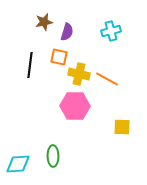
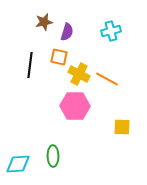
yellow cross: rotated 15 degrees clockwise
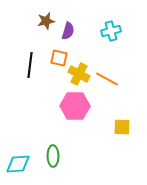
brown star: moved 2 px right, 1 px up
purple semicircle: moved 1 px right, 1 px up
orange square: moved 1 px down
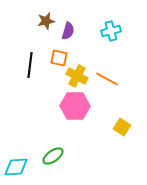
yellow cross: moved 2 px left, 2 px down
yellow square: rotated 30 degrees clockwise
green ellipse: rotated 55 degrees clockwise
cyan diamond: moved 2 px left, 3 px down
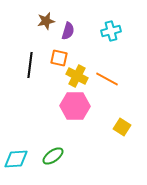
cyan diamond: moved 8 px up
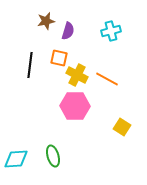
yellow cross: moved 1 px up
green ellipse: rotated 70 degrees counterclockwise
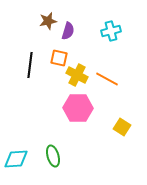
brown star: moved 2 px right
pink hexagon: moved 3 px right, 2 px down
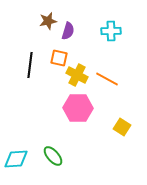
cyan cross: rotated 12 degrees clockwise
green ellipse: rotated 25 degrees counterclockwise
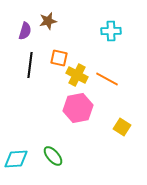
purple semicircle: moved 43 px left
pink hexagon: rotated 12 degrees counterclockwise
